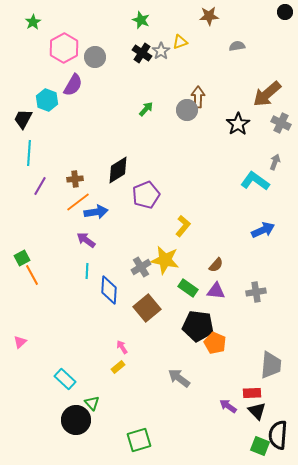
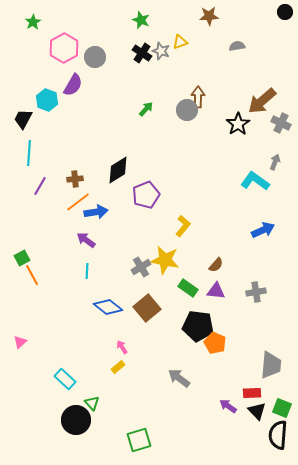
gray star at (161, 51): rotated 18 degrees counterclockwise
brown arrow at (267, 94): moved 5 px left, 7 px down
blue diamond at (109, 290): moved 1 px left, 17 px down; rotated 56 degrees counterclockwise
green square at (260, 446): moved 22 px right, 38 px up
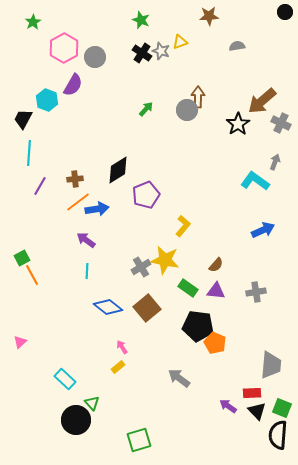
blue arrow at (96, 212): moved 1 px right, 3 px up
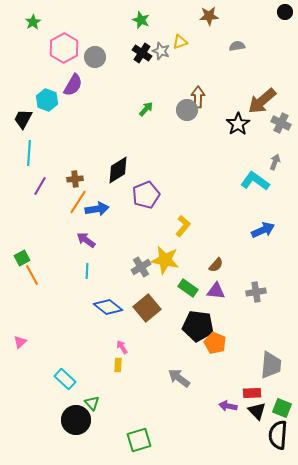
orange line at (78, 202): rotated 20 degrees counterclockwise
yellow rectangle at (118, 367): moved 2 px up; rotated 48 degrees counterclockwise
purple arrow at (228, 406): rotated 24 degrees counterclockwise
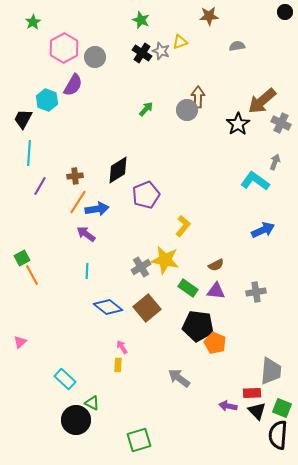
brown cross at (75, 179): moved 3 px up
purple arrow at (86, 240): moved 6 px up
brown semicircle at (216, 265): rotated 21 degrees clockwise
gray trapezoid at (271, 365): moved 6 px down
green triangle at (92, 403): rotated 21 degrees counterclockwise
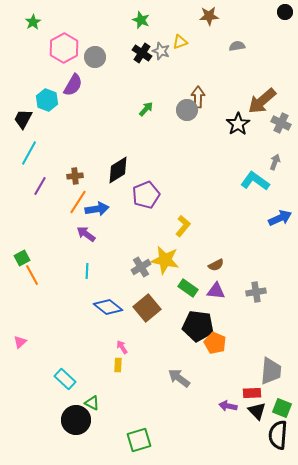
cyan line at (29, 153): rotated 25 degrees clockwise
blue arrow at (263, 230): moved 17 px right, 12 px up
